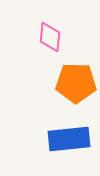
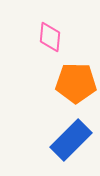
blue rectangle: moved 2 px right, 1 px down; rotated 39 degrees counterclockwise
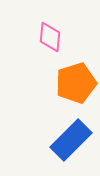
orange pentagon: rotated 18 degrees counterclockwise
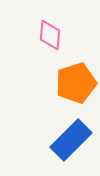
pink diamond: moved 2 px up
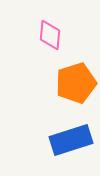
blue rectangle: rotated 27 degrees clockwise
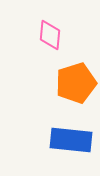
blue rectangle: rotated 24 degrees clockwise
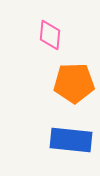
orange pentagon: moved 2 px left; rotated 15 degrees clockwise
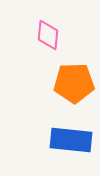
pink diamond: moved 2 px left
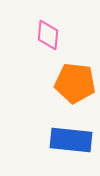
orange pentagon: moved 1 px right; rotated 9 degrees clockwise
